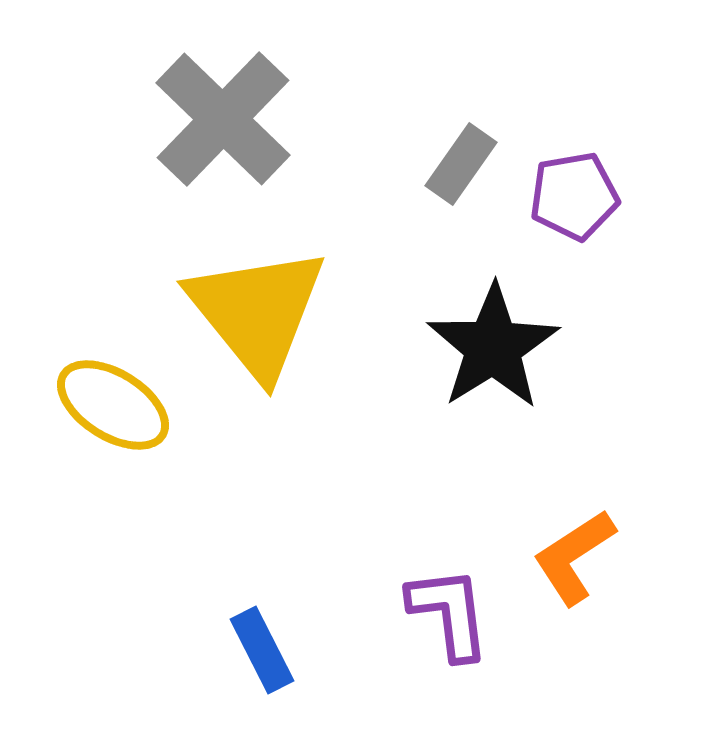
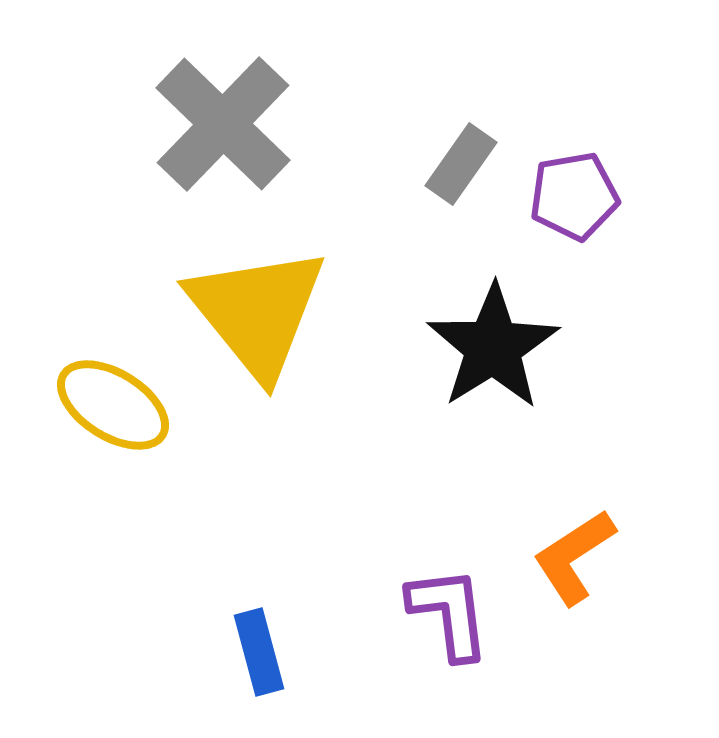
gray cross: moved 5 px down
blue rectangle: moved 3 px left, 2 px down; rotated 12 degrees clockwise
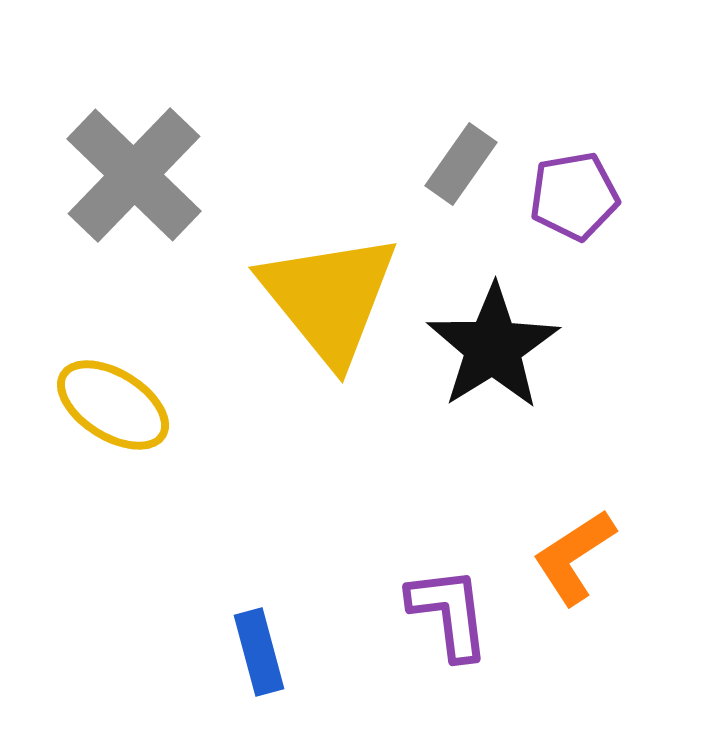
gray cross: moved 89 px left, 51 px down
yellow triangle: moved 72 px right, 14 px up
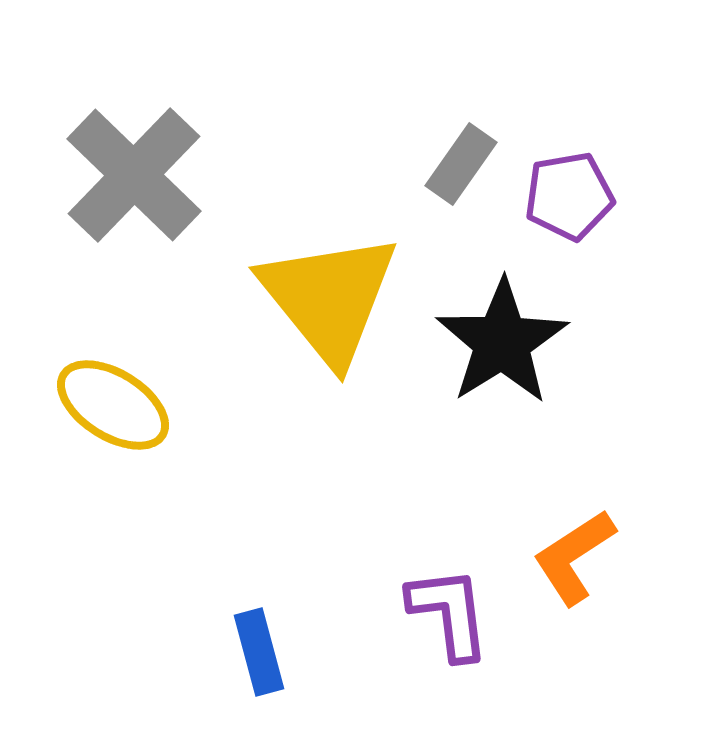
purple pentagon: moved 5 px left
black star: moved 9 px right, 5 px up
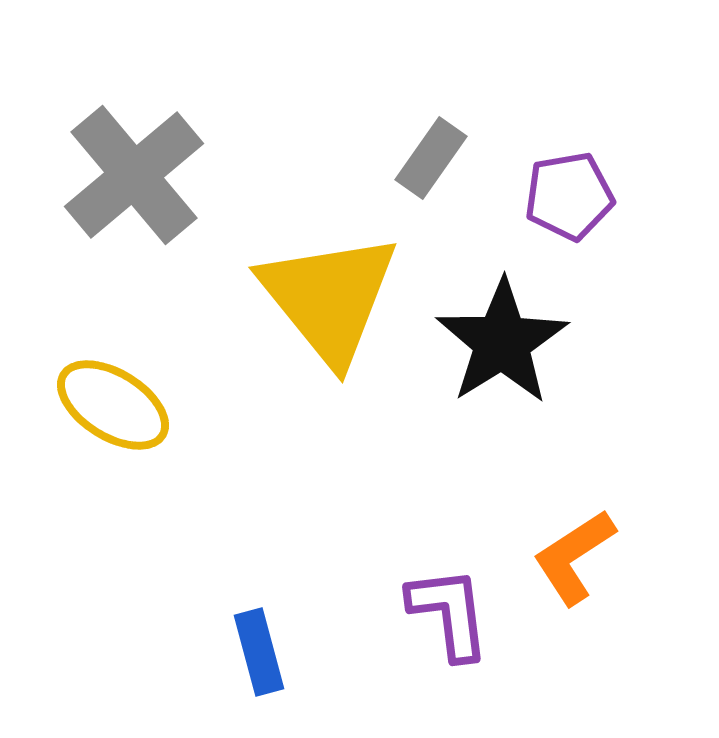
gray rectangle: moved 30 px left, 6 px up
gray cross: rotated 6 degrees clockwise
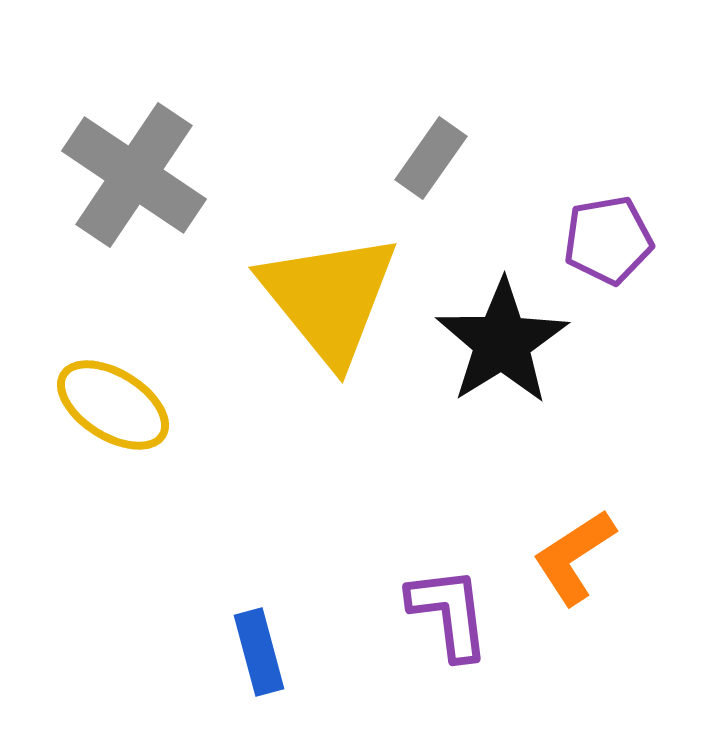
gray cross: rotated 16 degrees counterclockwise
purple pentagon: moved 39 px right, 44 px down
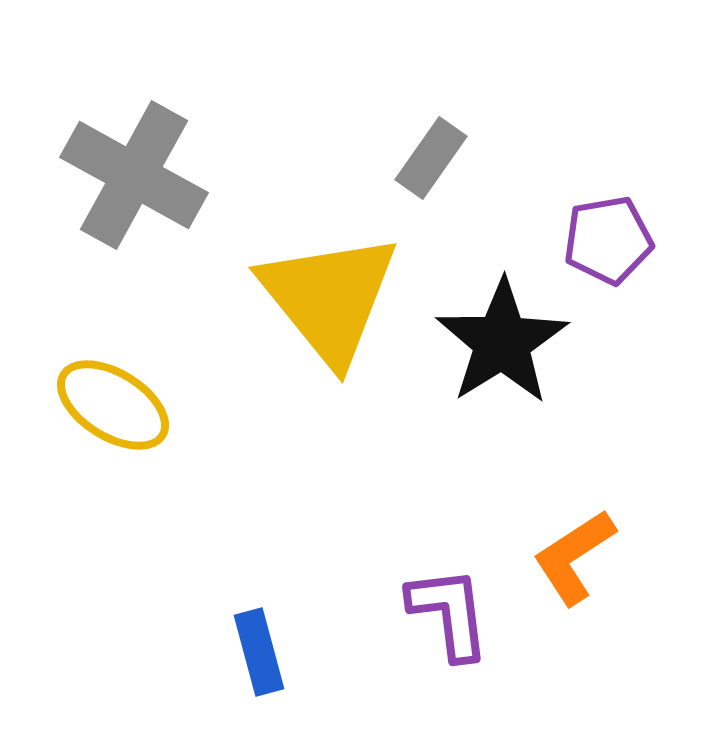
gray cross: rotated 5 degrees counterclockwise
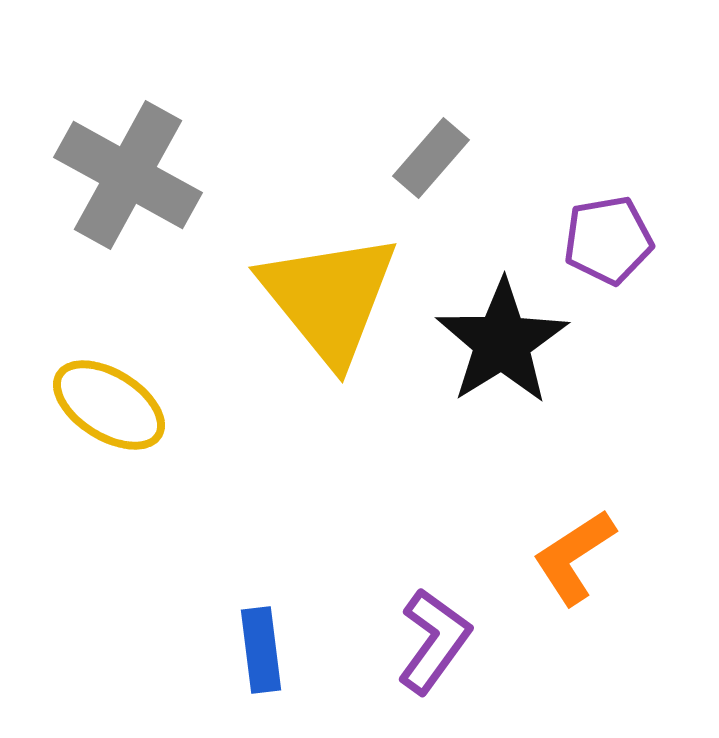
gray rectangle: rotated 6 degrees clockwise
gray cross: moved 6 px left
yellow ellipse: moved 4 px left
purple L-shape: moved 15 px left, 28 px down; rotated 43 degrees clockwise
blue rectangle: moved 2 px right, 2 px up; rotated 8 degrees clockwise
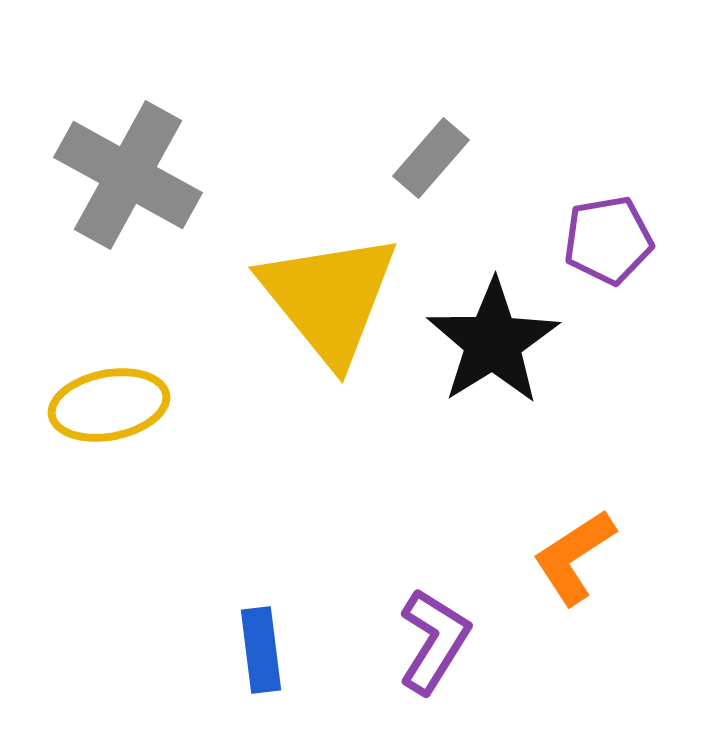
black star: moved 9 px left
yellow ellipse: rotated 43 degrees counterclockwise
purple L-shape: rotated 4 degrees counterclockwise
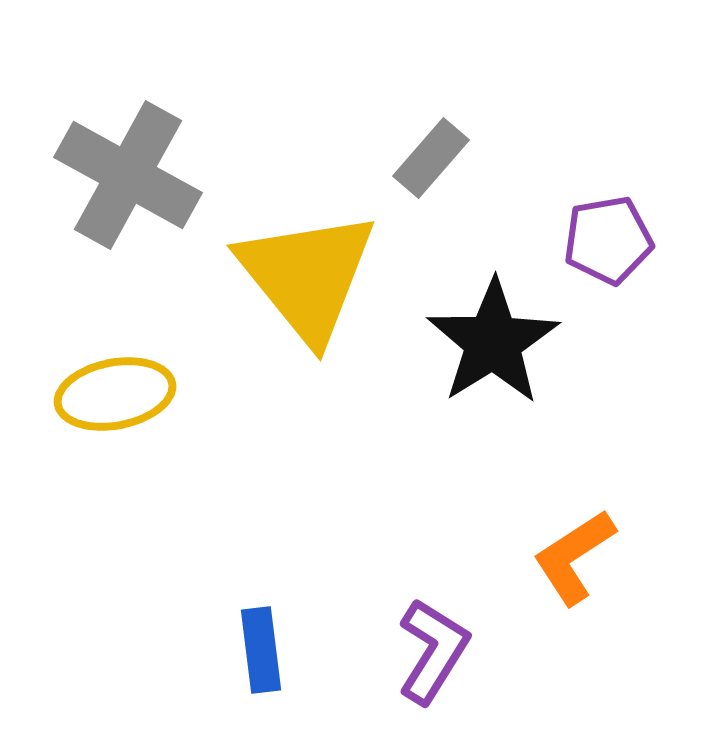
yellow triangle: moved 22 px left, 22 px up
yellow ellipse: moved 6 px right, 11 px up
purple L-shape: moved 1 px left, 10 px down
